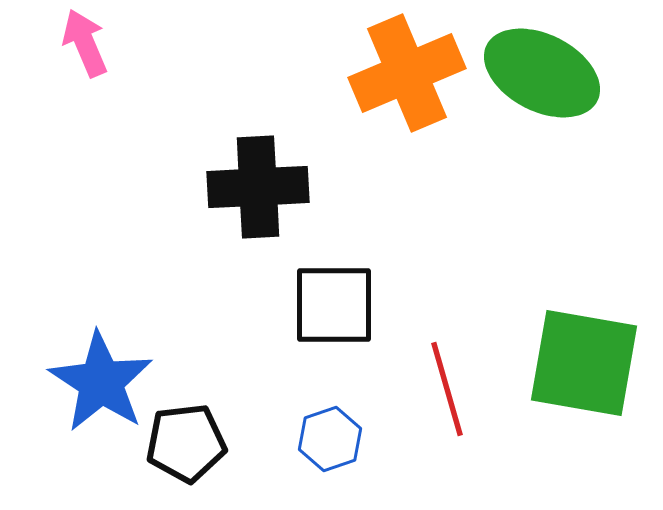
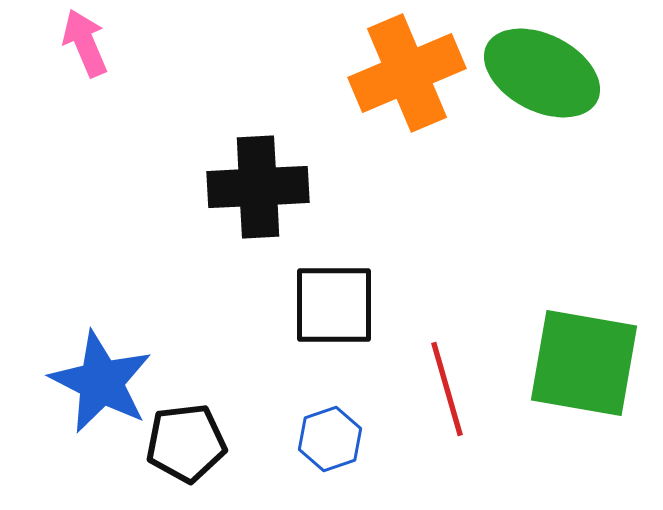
blue star: rotated 6 degrees counterclockwise
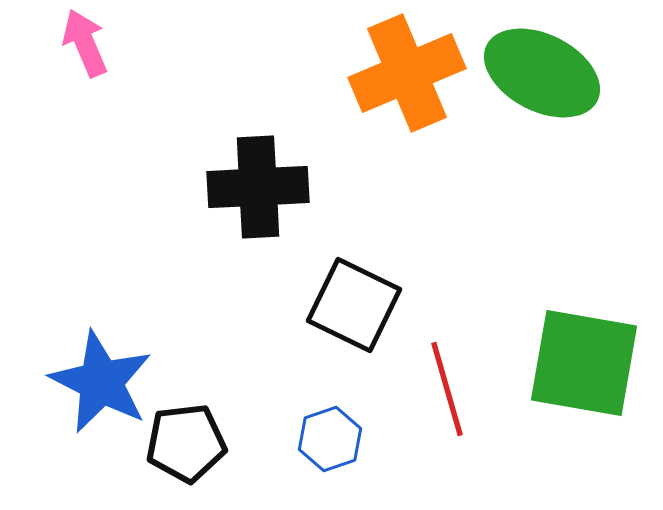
black square: moved 20 px right; rotated 26 degrees clockwise
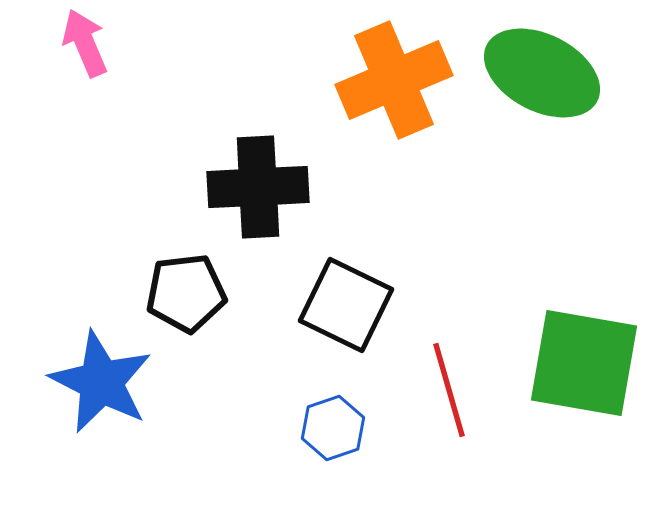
orange cross: moved 13 px left, 7 px down
black square: moved 8 px left
red line: moved 2 px right, 1 px down
blue hexagon: moved 3 px right, 11 px up
black pentagon: moved 150 px up
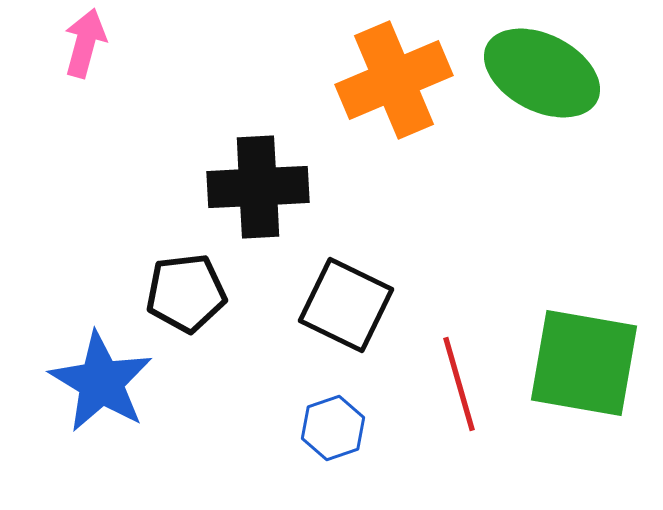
pink arrow: rotated 38 degrees clockwise
blue star: rotated 4 degrees clockwise
red line: moved 10 px right, 6 px up
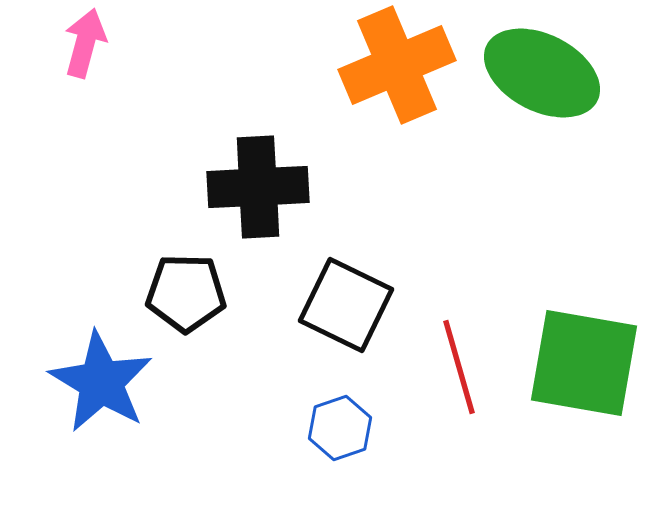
orange cross: moved 3 px right, 15 px up
black pentagon: rotated 8 degrees clockwise
red line: moved 17 px up
blue hexagon: moved 7 px right
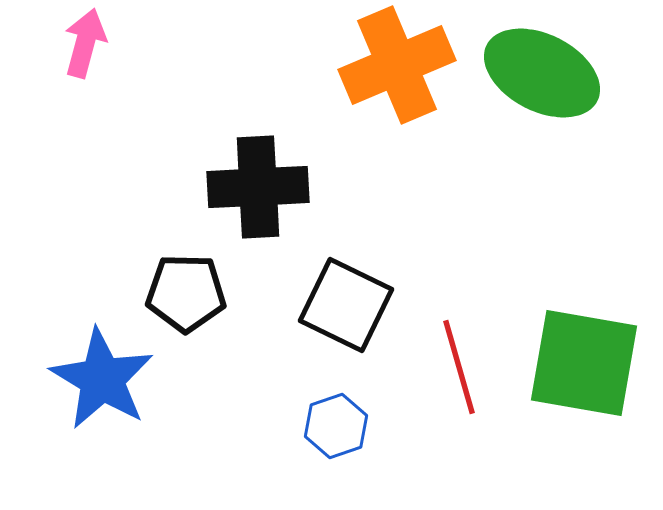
blue star: moved 1 px right, 3 px up
blue hexagon: moved 4 px left, 2 px up
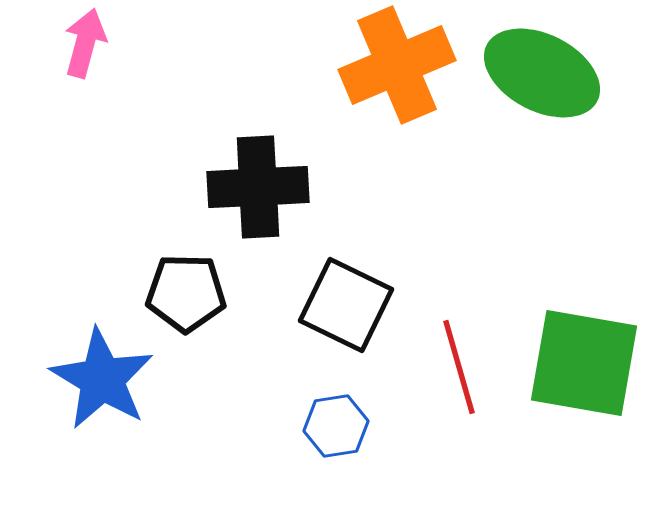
blue hexagon: rotated 10 degrees clockwise
